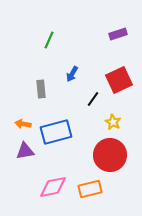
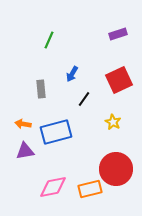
black line: moved 9 px left
red circle: moved 6 px right, 14 px down
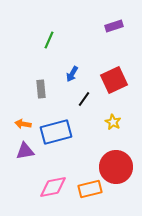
purple rectangle: moved 4 px left, 8 px up
red square: moved 5 px left
red circle: moved 2 px up
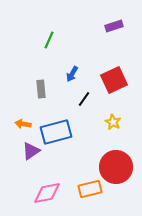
purple triangle: moved 6 px right; rotated 24 degrees counterclockwise
pink diamond: moved 6 px left, 6 px down
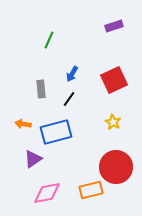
black line: moved 15 px left
purple triangle: moved 2 px right, 8 px down
orange rectangle: moved 1 px right, 1 px down
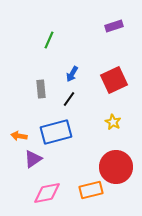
orange arrow: moved 4 px left, 12 px down
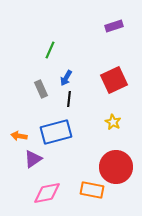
green line: moved 1 px right, 10 px down
blue arrow: moved 6 px left, 4 px down
gray rectangle: rotated 18 degrees counterclockwise
black line: rotated 28 degrees counterclockwise
orange rectangle: moved 1 px right; rotated 25 degrees clockwise
